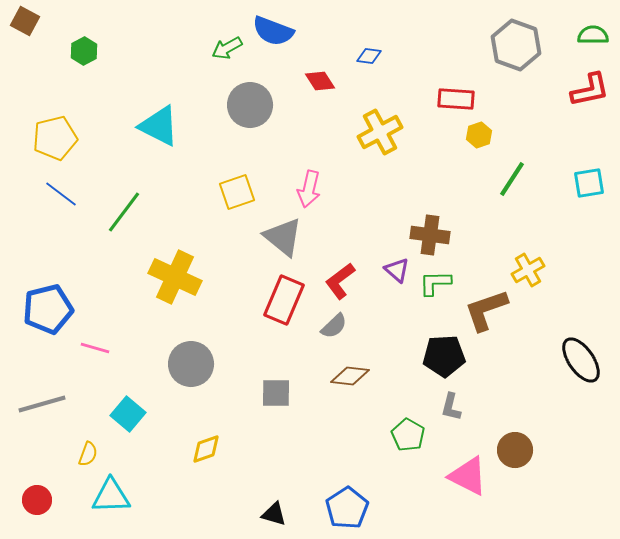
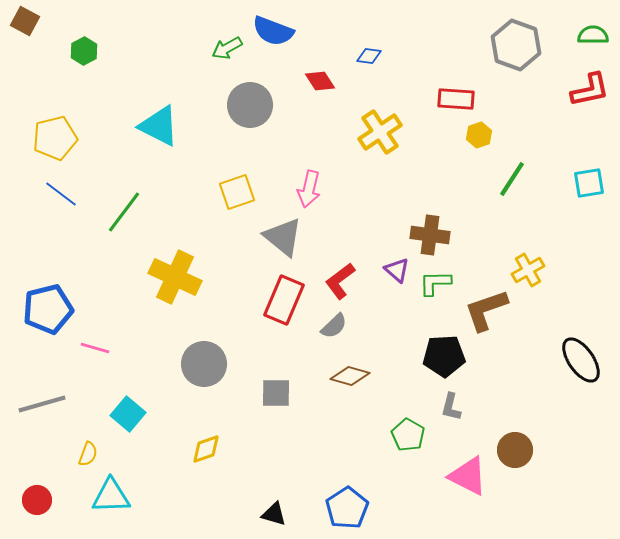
yellow cross at (380, 132): rotated 6 degrees counterclockwise
gray circle at (191, 364): moved 13 px right
brown diamond at (350, 376): rotated 9 degrees clockwise
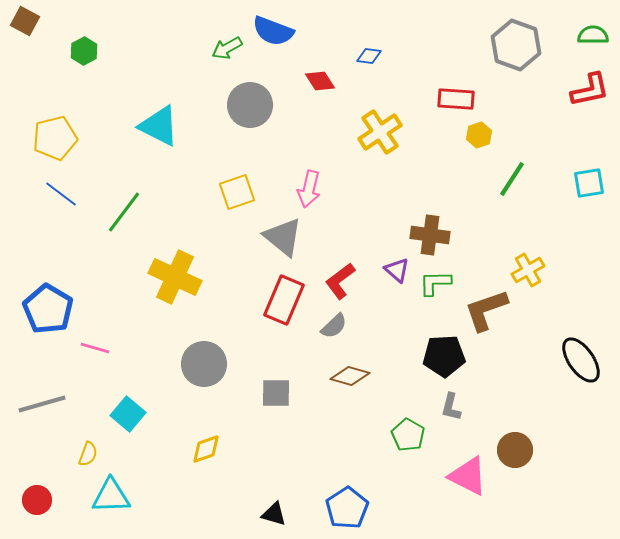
blue pentagon at (48, 309): rotated 27 degrees counterclockwise
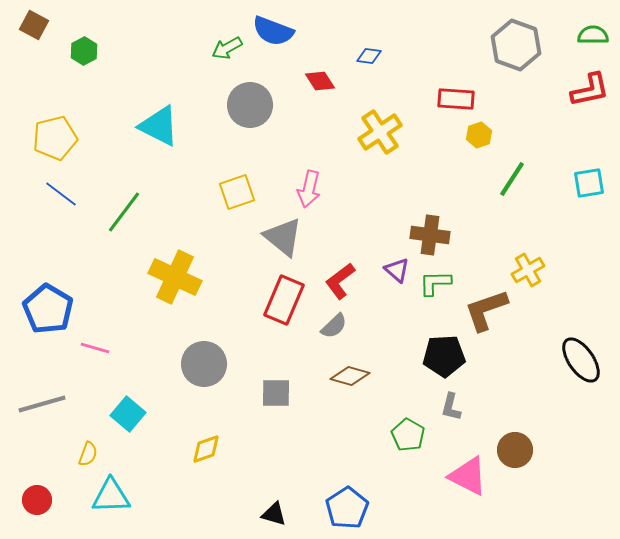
brown square at (25, 21): moved 9 px right, 4 px down
